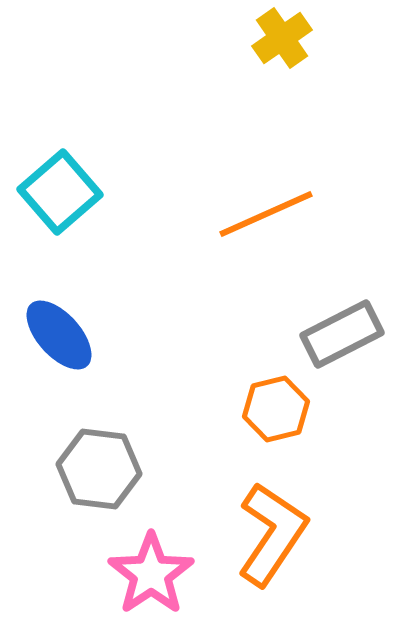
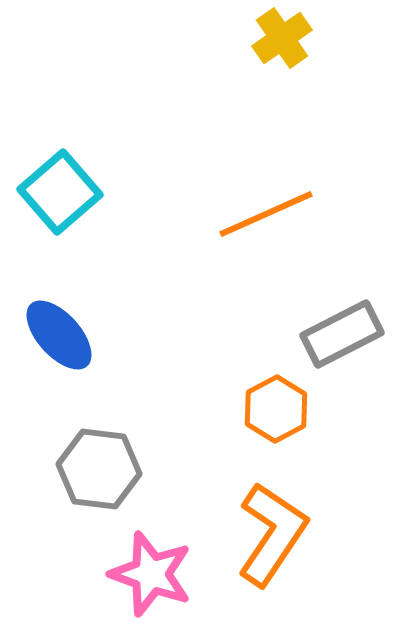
orange hexagon: rotated 14 degrees counterclockwise
pink star: rotated 18 degrees counterclockwise
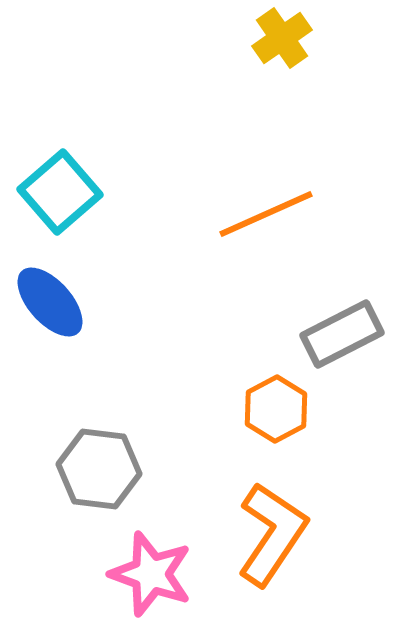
blue ellipse: moved 9 px left, 33 px up
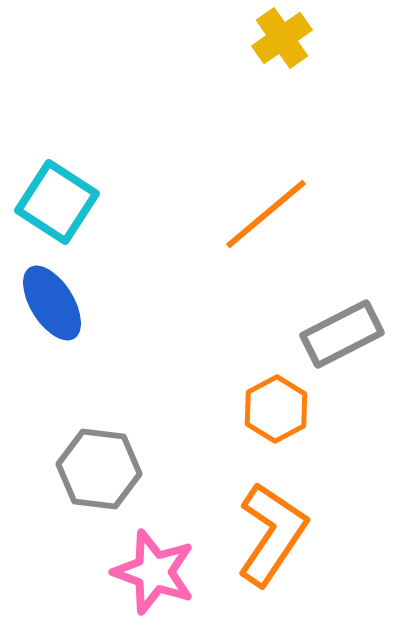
cyan square: moved 3 px left, 10 px down; rotated 16 degrees counterclockwise
orange line: rotated 16 degrees counterclockwise
blue ellipse: moved 2 px right, 1 px down; rotated 10 degrees clockwise
pink star: moved 3 px right, 2 px up
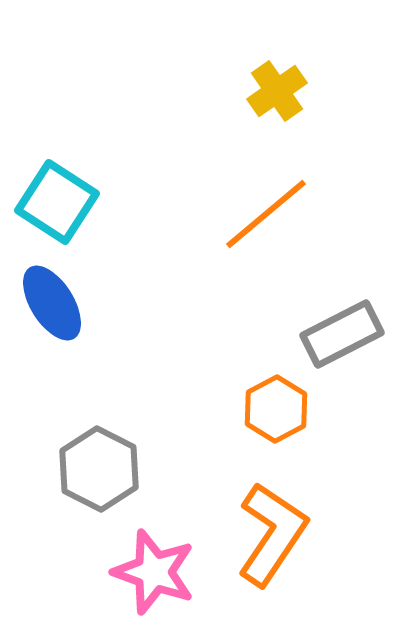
yellow cross: moved 5 px left, 53 px down
gray hexagon: rotated 20 degrees clockwise
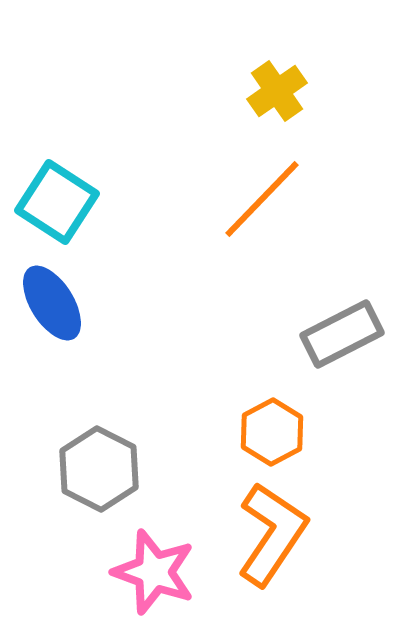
orange line: moved 4 px left, 15 px up; rotated 6 degrees counterclockwise
orange hexagon: moved 4 px left, 23 px down
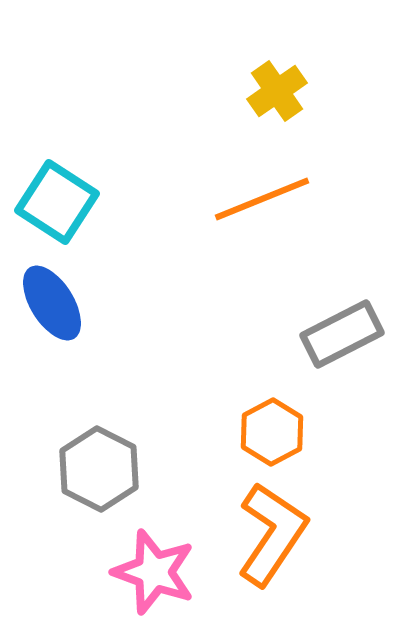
orange line: rotated 24 degrees clockwise
